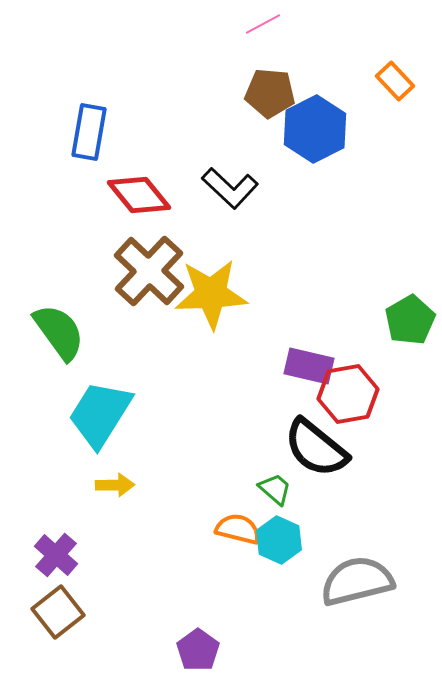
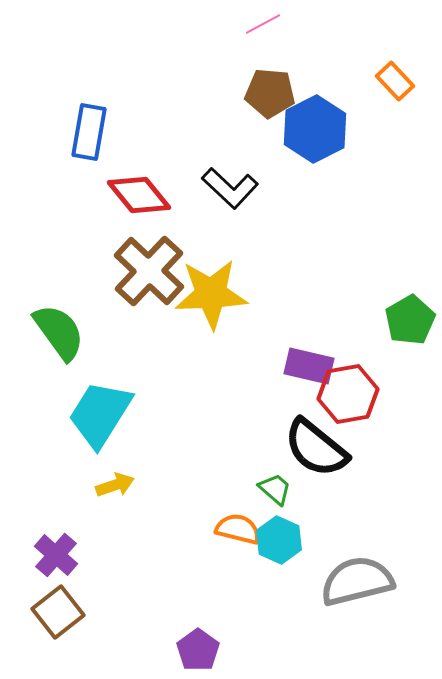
yellow arrow: rotated 18 degrees counterclockwise
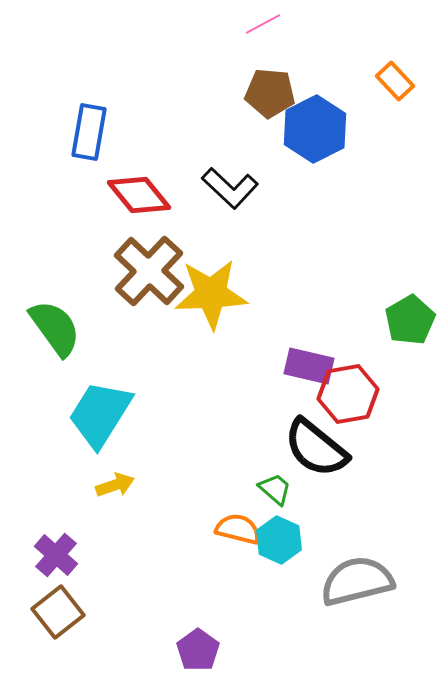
green semicircle: moved 4 px left, 4 px up
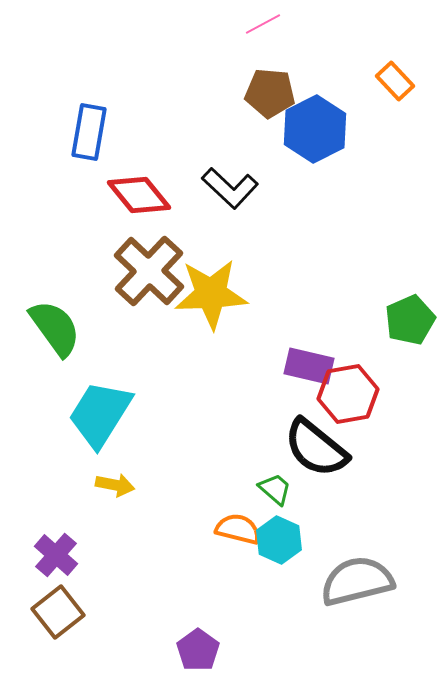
green pentagon: rotated 6 degrees clockwise
yellow arrow: rotated 30 degrees clockwise
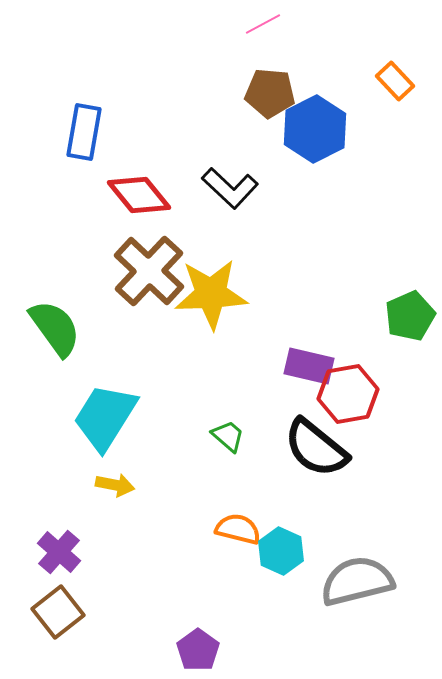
blue rectangle: moved 5 px left
green pentagon: moved 4 px up
cyan trapezoid: moved 5 px right, 3 px down
green trapezoid: moved 47 px left, 53 px up
cyan hexagon: moved 2 px right, 11 px down
purple cross: moved 3 px right, 3 px up
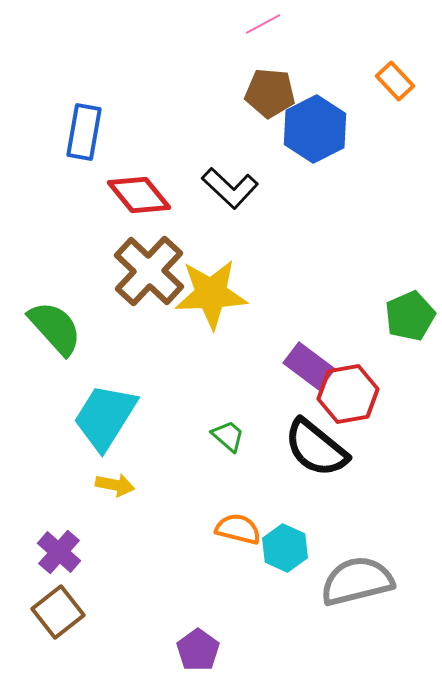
green semicircle: rotated 6 degrees counterclockwise
purple rectangle: rotated 24 degrees clockwise
cyan hexagon: moved 4 px right, 3 px up
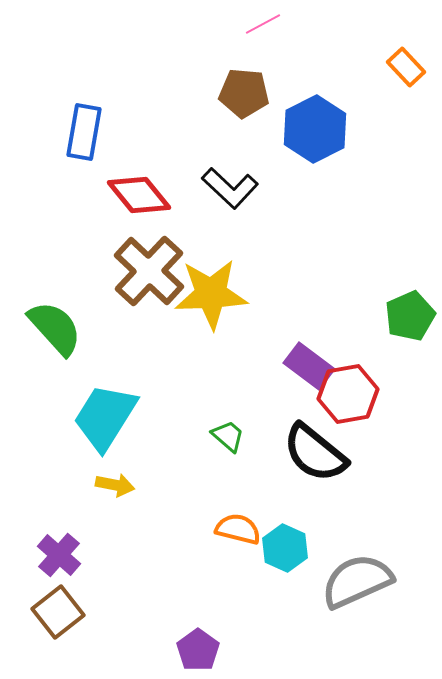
orange rectangle: moved 11 px right, 14 px up
brown pentagon: moved 26 px left
black semicircle: moved 1 px left, 5 px down
purple cross: moved 3 px down
gray semicircle: rotated 10 degrees counterclockwise
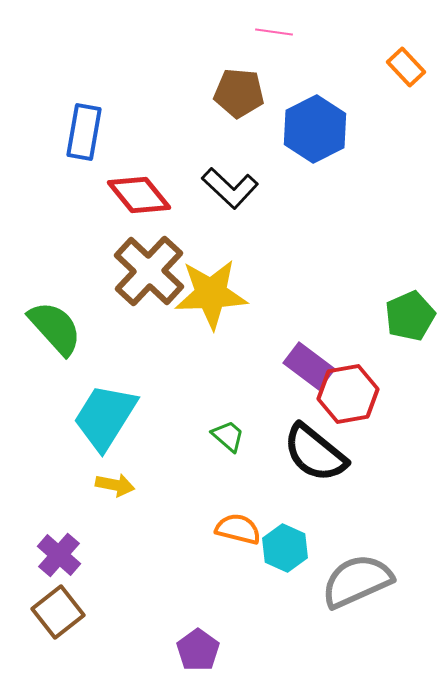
pink line: moved 11 px right, 8 px down; rotated 36 degrees clockwise
brown pentagon: moved 5 px left
